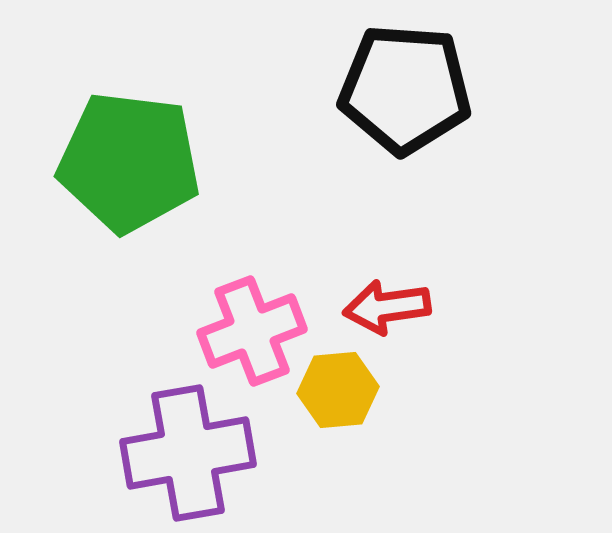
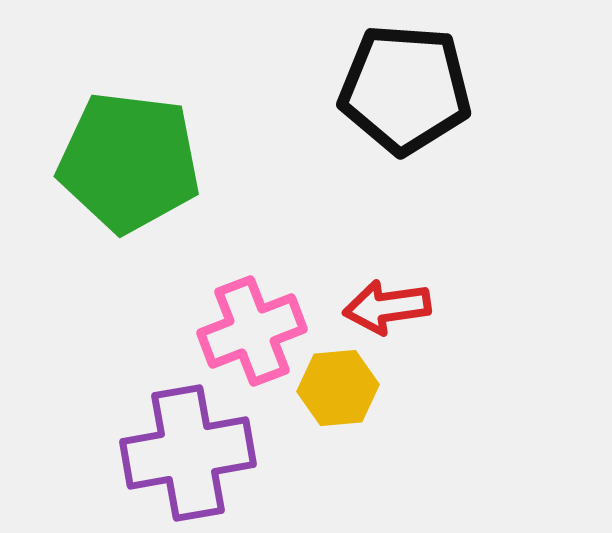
yellow hexagon: moved 2 px up
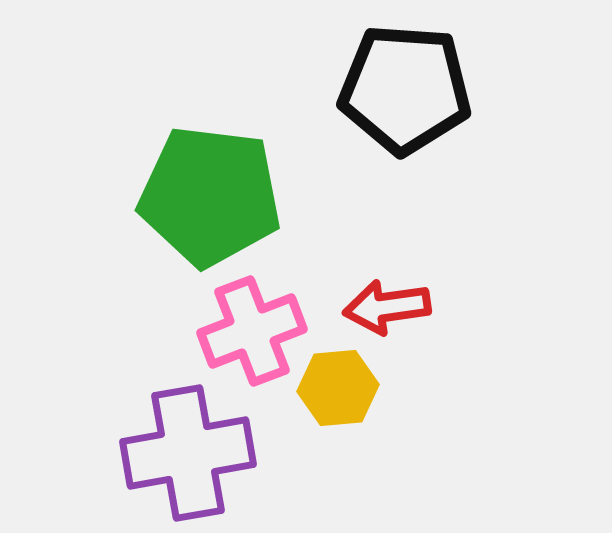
green pentagon: moved 81 px right, 34 px down
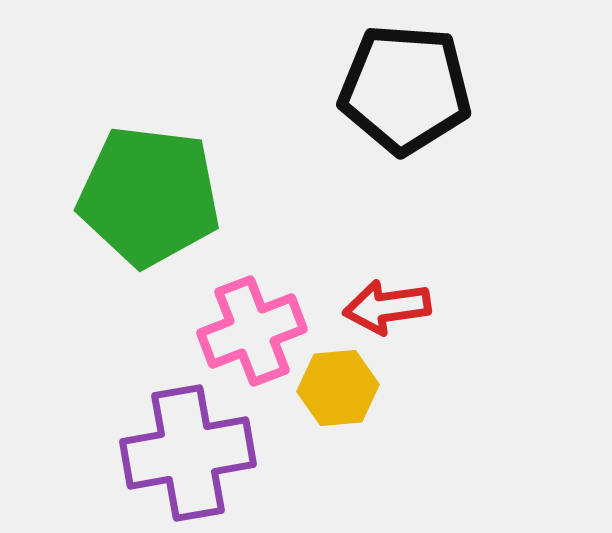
green pentagon: moved 61 px left
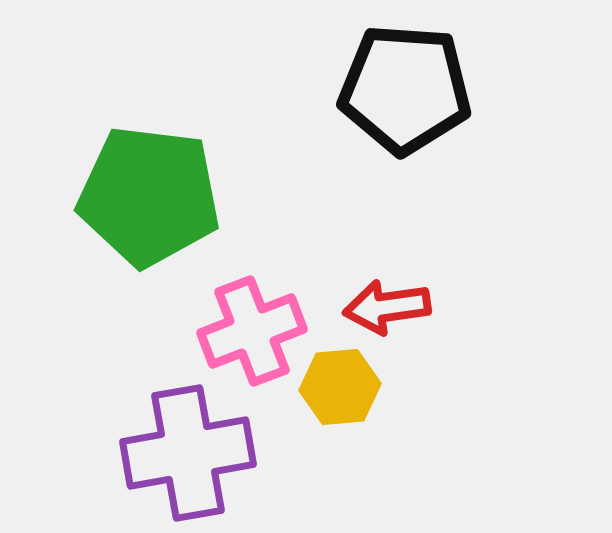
yellow hexagon: moved 2 px right, 1 px up
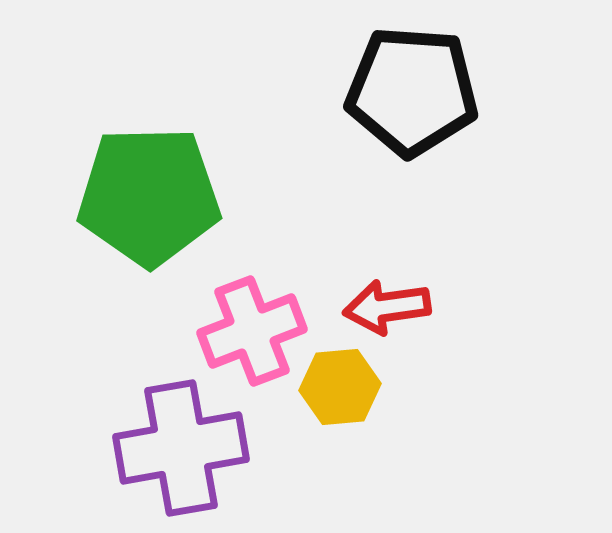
black pentagon: moved 7 px right, 2 px down
green pentagon: rotated 8 degrees counterclockwise
purple cross: moved 7 px left, 5 px up
